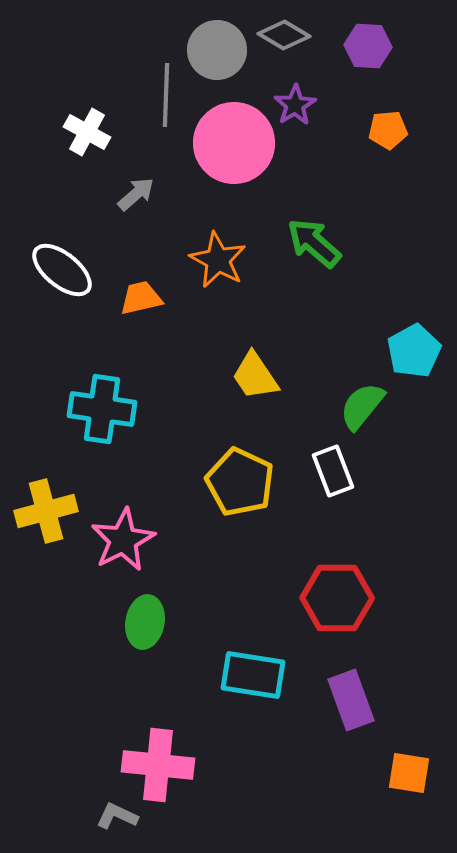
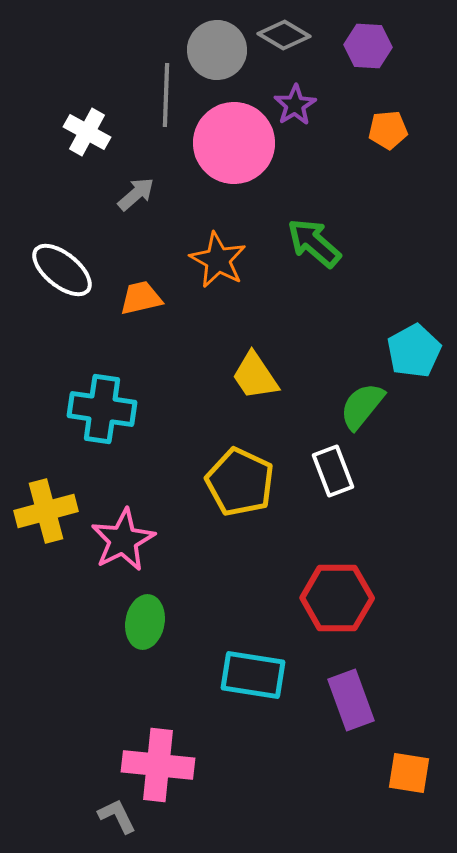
gray L-shape: rotated 39 degrees clockwise
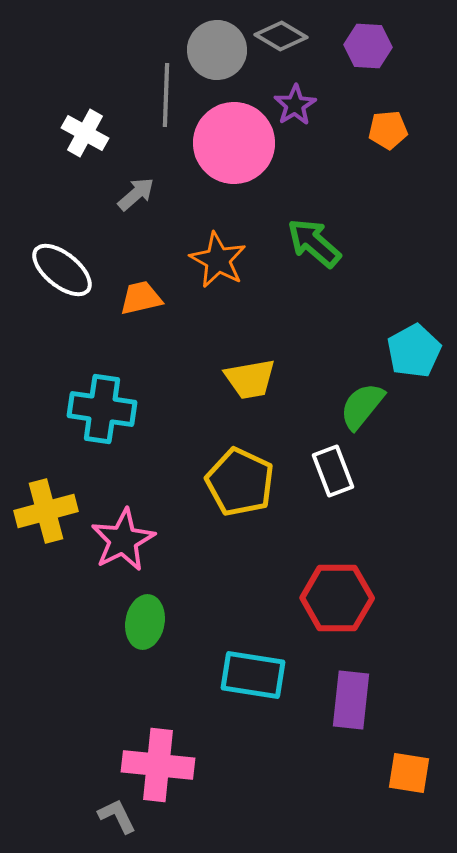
gray diamond: moved 3 px left, 1 px down
white cross: moved 2 px left, 1 px down
yellow trapezoid: moved 5 px left, 3 px down; rotated 66 degrees counterclockwise
purple rectangle: rotated 26 degrees clockwise
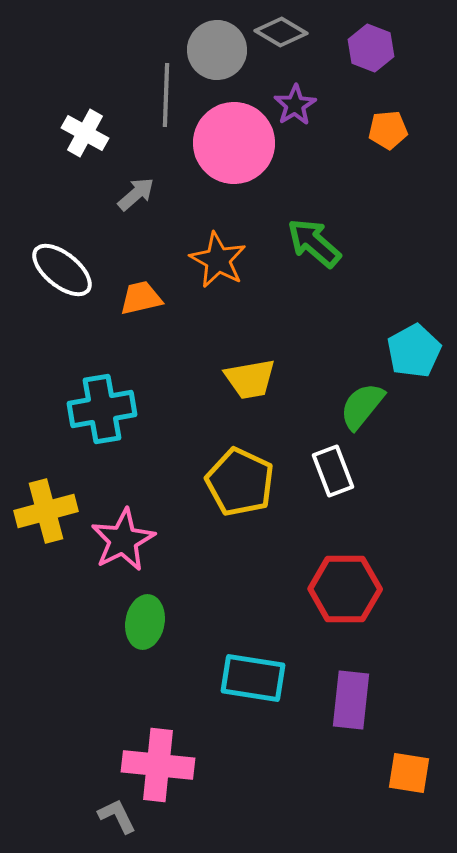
gray diamond: moved 4 px up
purple hexagon: moved 3 px right, 2 px down; rotated 18 degrees clockwise
cyan cross: rotated 18 degrees counterclockwise
red hexagon: moved 8 px right, 9 px up
cyan rectangle: moved 3 px down
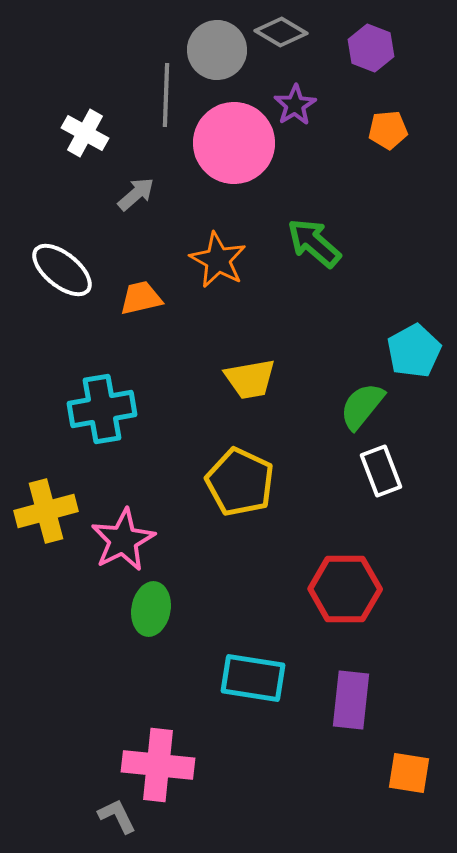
white rectangle: moved 48 px right
green ellipse: moved 6 px right, 13 px up
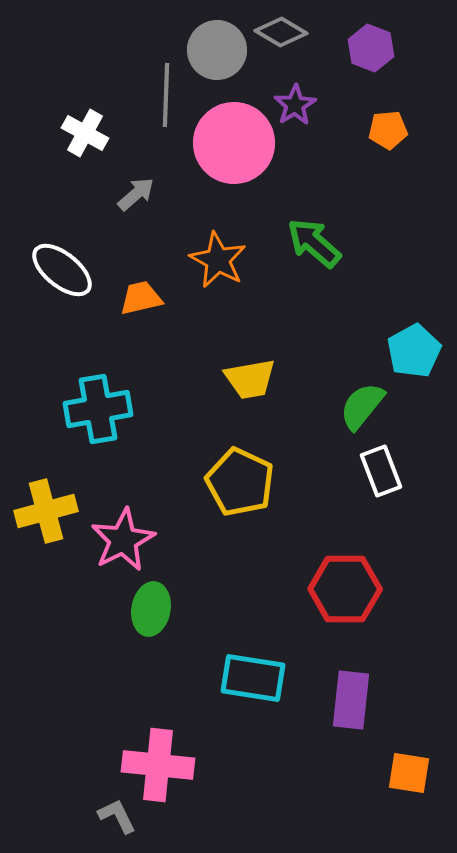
cyan cross: moved 4 px left
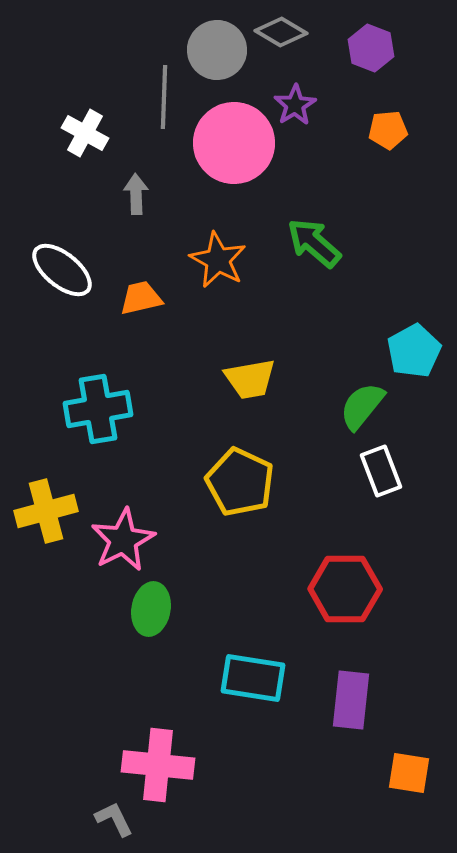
gray line: moved 2 px left, 2 px down
gray arrow: rotated 51 degrees counterclockwise
gray L-shape: moved 3 px left, 3 px down
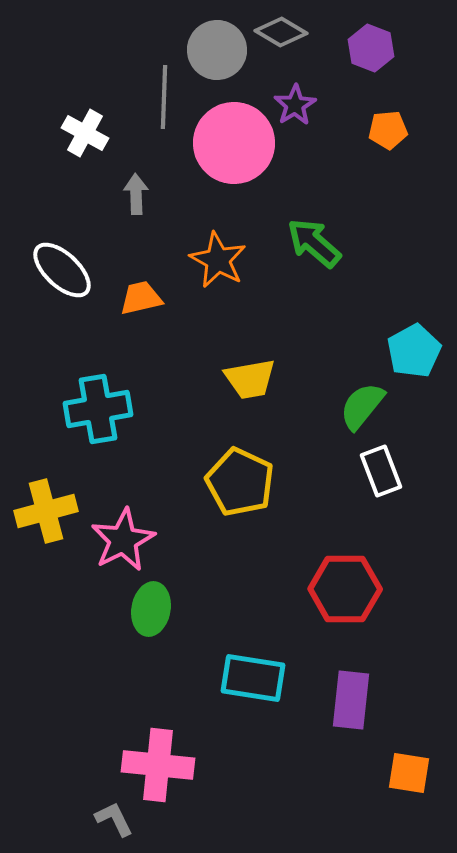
white ellipse: rotated 4 degrees clockwise
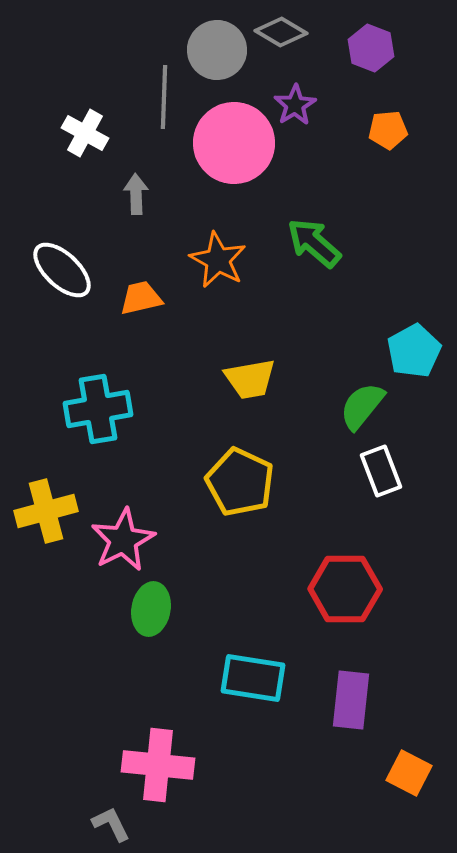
orange square: rotated 18 degrees clockwise
gray L-shape: moved 3 px left, 5 px down
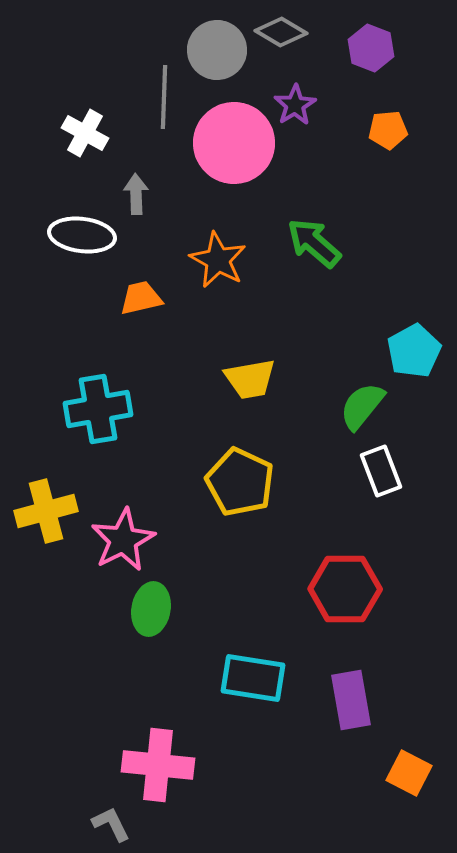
white ellipse: moved 20 px right, 35 px up; rotated 36 degrees counterclockwise
purple rectangle: rotated 16 degrees counterclockwise
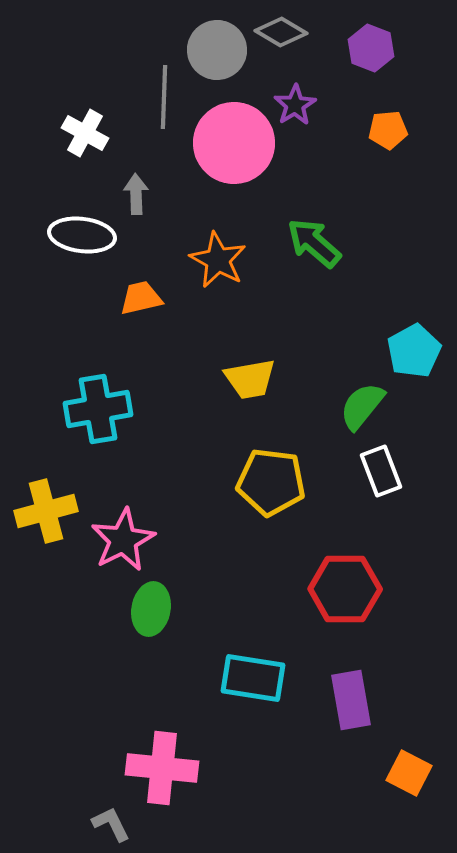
yellow pentagon: moved 31 px right; rotated 18 degrees counterclockwise
pink cross: moved 4 px right, 3 px down
